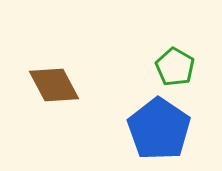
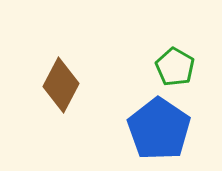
brown diamond: moved 7 px right; rotated 56 degrees clockwise
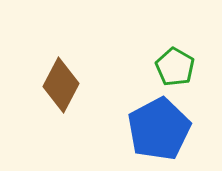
blue pentagon: rotated 10 degrees clockwise
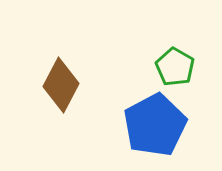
blue pentagon: moved 4 px left, 4 px up
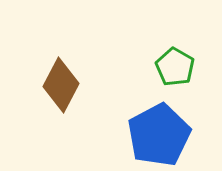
blue pentagon: moved 4 px right, 10 px down
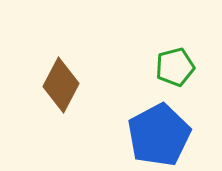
green pentagon: rotated 27 degrees clockwise
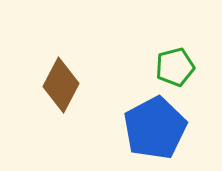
blue pentagon: moved 4 px left, 7 px up
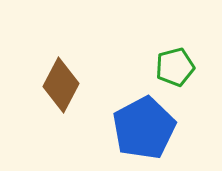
blue pentagon: moved 11 px left
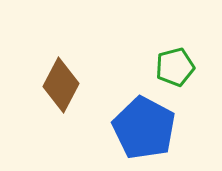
blue pentagon: rotated 16 degrees counterclockwise
